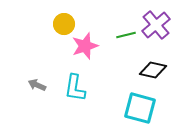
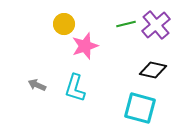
green line: moved 11 px up
cyan L-shape: rotated 8 degrees clockwise
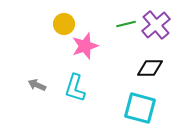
black diamond: moved 3 px left, 2 px up; rotated 12 degrees counterclockwise
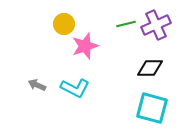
purple cross: rotated 16 degrees clockwise
cyan L-shape: rotated 80 degrees counterclockwise
cyan square: moved 12 px right
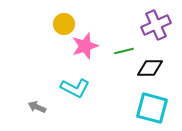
green line: moved 2 px left, 27 px down
gray arrow: moved 22 px down
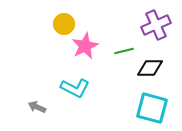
pink star: rotated 8 degrees counterclockwise
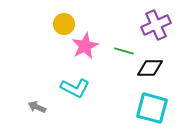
green line: rotated 30 degrees clockwise
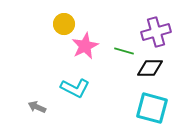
purple cross: moved 7 px down; rotated 8 degrees clockwise
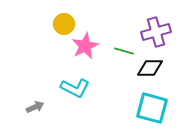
gray arrow: moved 2 px left; rotated 132 degrees clockwise
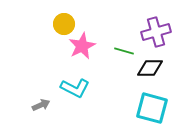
pink star: moved 3 px left
gray arrow: moved 6 px right, 2 px up
